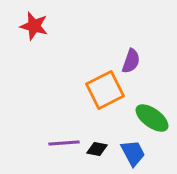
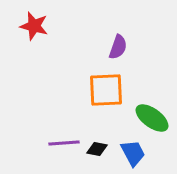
purple semicircle: moved 13 px left, 14 px up
orange square: moved 1 px right; rotated 24 degrees clockwise
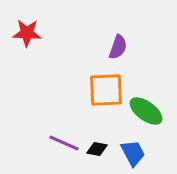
red star: moved 7 px left, 7 px down; rotated 12 degrees counterclockwise
green ellipse: moved 6 px left, 7 px up
purple line: rotated 28 degrees clockwise
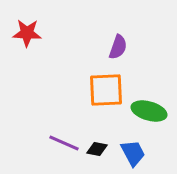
green ellipse: moved 3 px right; rotated 20 degrees counterclockwise
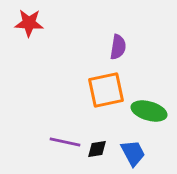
red star: moved 2 px right, 10 px up
purple semicircle: rotated 10 degrees counterclockwise
orange square: rotated 9 degrees counterclockwise
purple line: moved 1 px right, 1 px up; rotated 12 degrees counterclockwise
black diamond: rotated 20 degrees counterclockwise
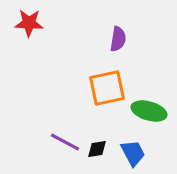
purple semicircle: moved 8 px up
orange square: moved 1 px right, 2 px up
purple line: rotated 16 degrees clockwise
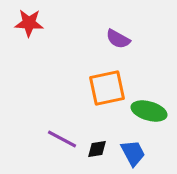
purple semicircle: rotated 110 degrees clockwise
purple line: moved 3 px left, 3 px up
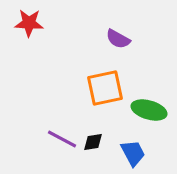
orange square: moved 2 px left
green ellipse: moved 1 px up
black diamond: moved 4 px left, 7 px up
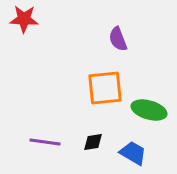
red star: moved 5 px left, 4 px up
purple semicircle: rotated 40 degrees clockwise
orange square: rotated 6 degrees clockwise
purple line: moved 17 px left, 3 px down; rotated 20 degrees counterclockwise
blue trapezoid: rotated 32 degrees counterclockwise
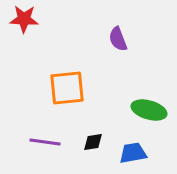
orange square: moved 38 px left
blue trapezoid: rotated 40 degrees counterclockwise
